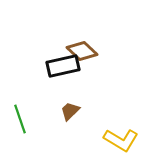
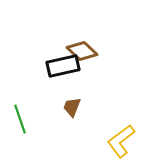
brown trapezoid: moved 2 px right, 4 px up; rotated 25 degrees counterclockwise
yellow L-shape: moved 1 px down; rotated 112 degrees clockwise
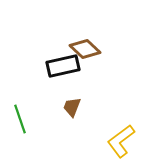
brown diamond: moved 3 px right, 2 px up
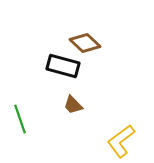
brown diamond: moved 6 px up
black rectangle: rotated 28 degrees clockwise
brown trapezoid: moved 1 px right, 2 px up; rotated 65 degrees counterclockwise
